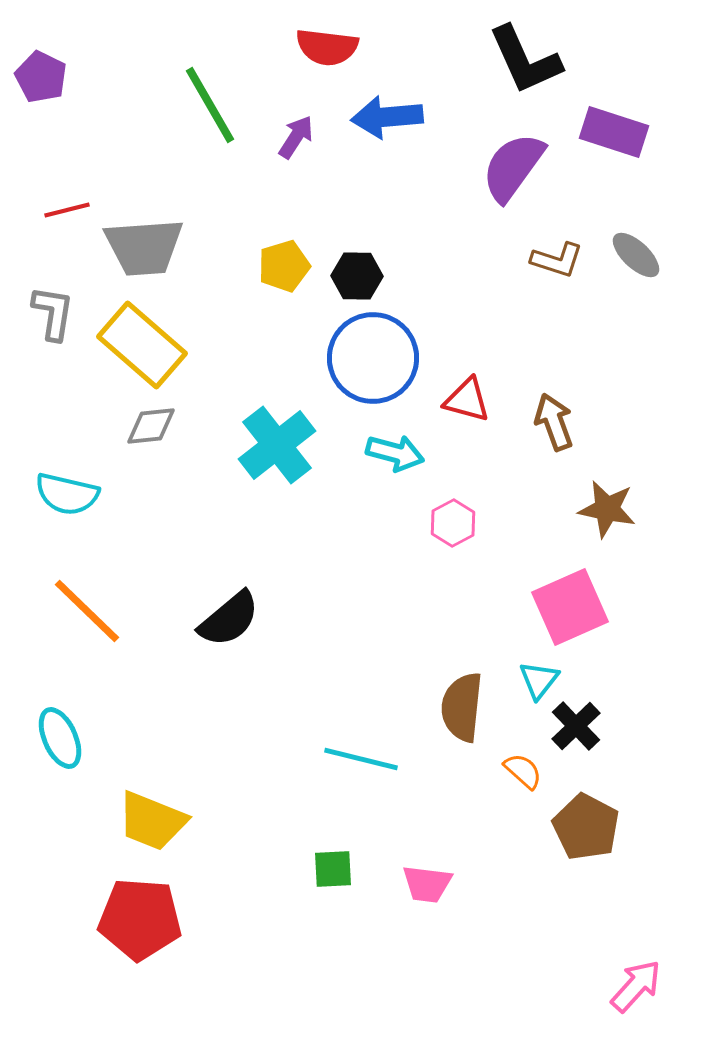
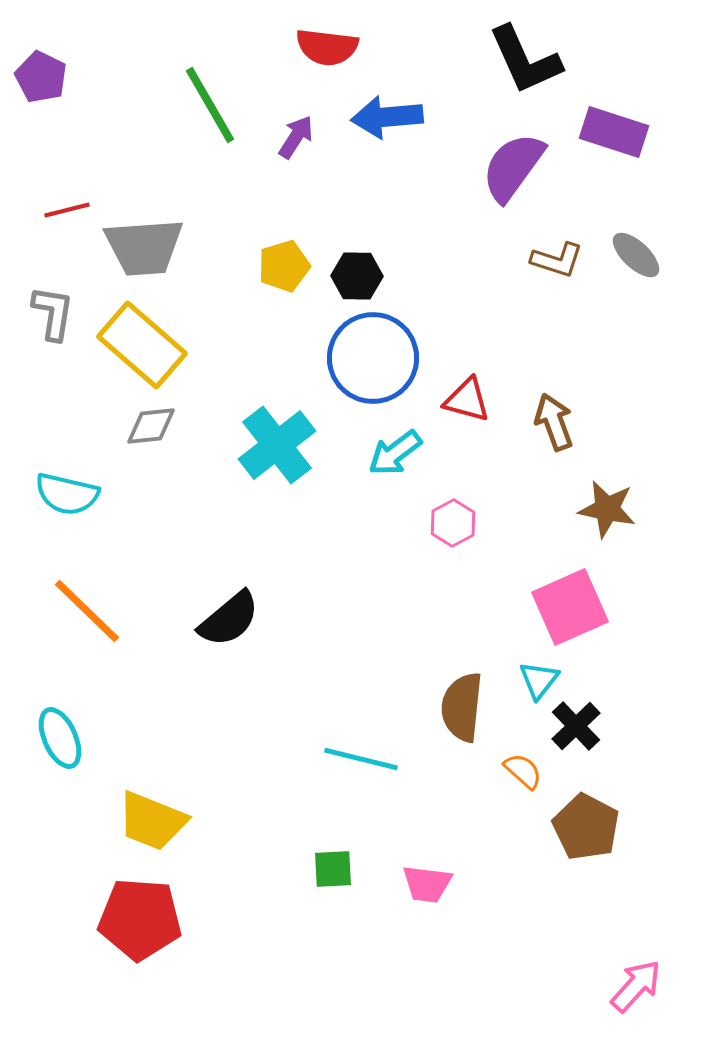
cyan arrow: rotated 128 degrees clockwise
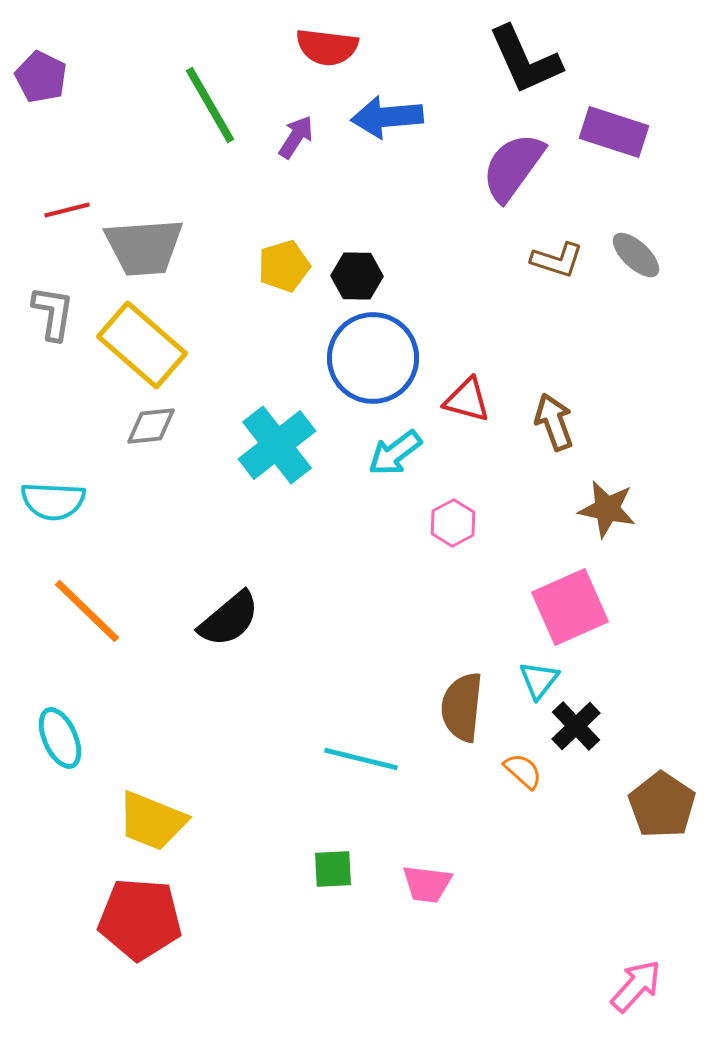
cyan semicircle: moved 14 px left, 7 px down; rotated 10 degrees counterclockwise
brown pentagon: moved 76 px right, 22 px up; rotated 6 degrees clockwise
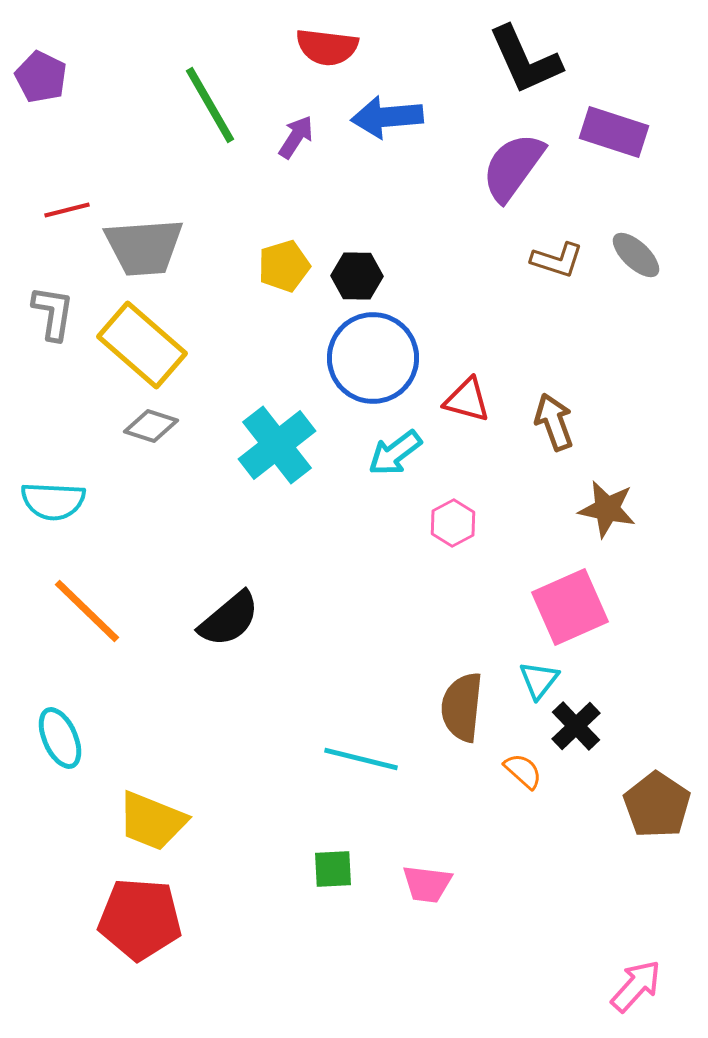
gray diamond: rotated 24 degrees clockwise
brown pentagon: moved 5 px left
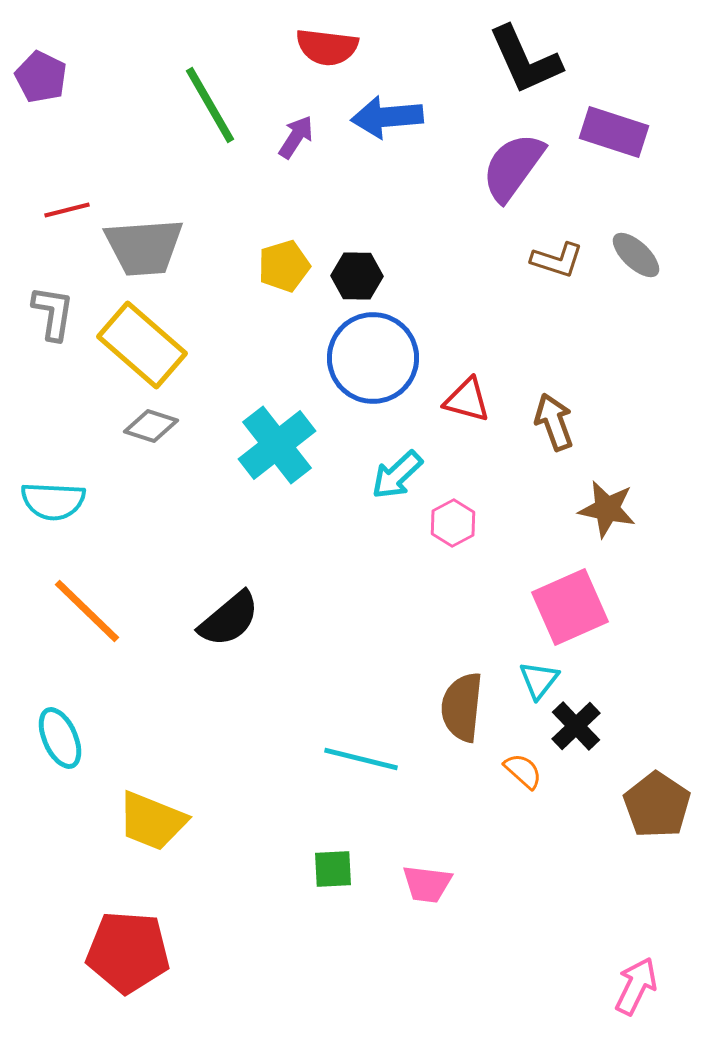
cyan arrow: moved 2 px right, 22 px down; rotated 6 degrees counterclockwise
red pentagon: moved 12 px left, 33 px down
pink arrow: rotated 16 degrees counterclockwise
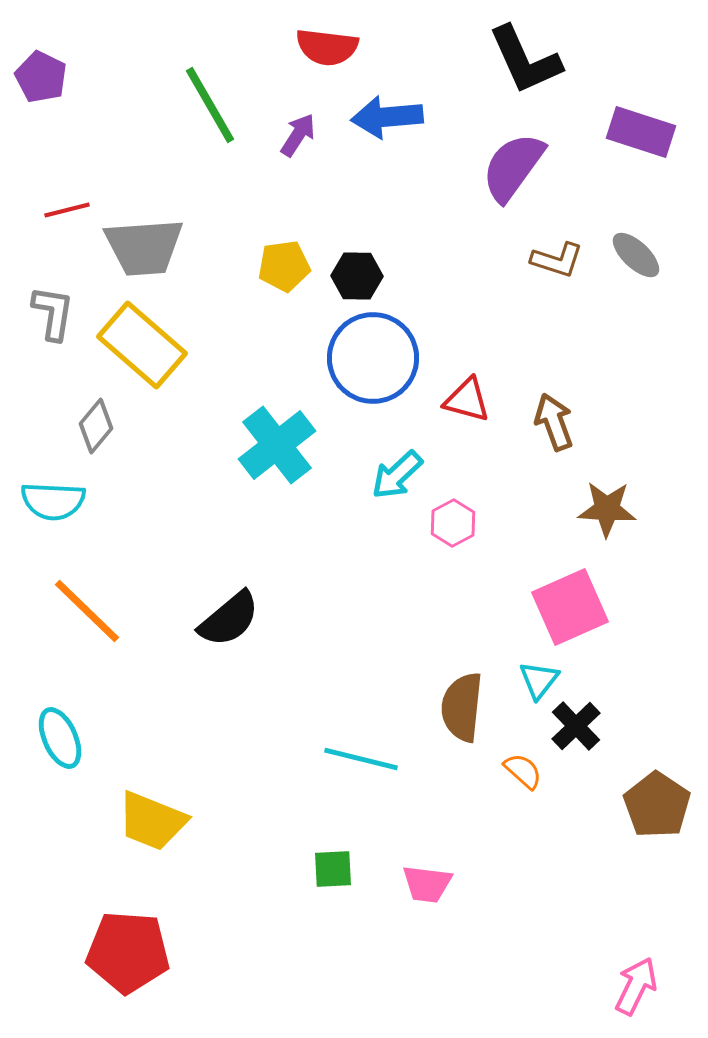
purple rectangle: moved 27 px right
purple arrow: moved 2 px right, 2 px up
yellow pentagon: rotated 9 degrees clockwise
gray diamond: moved 55 px left; rotated 68 degrees counterclockwise
brown star: rotated 8 degrees counterclockwise
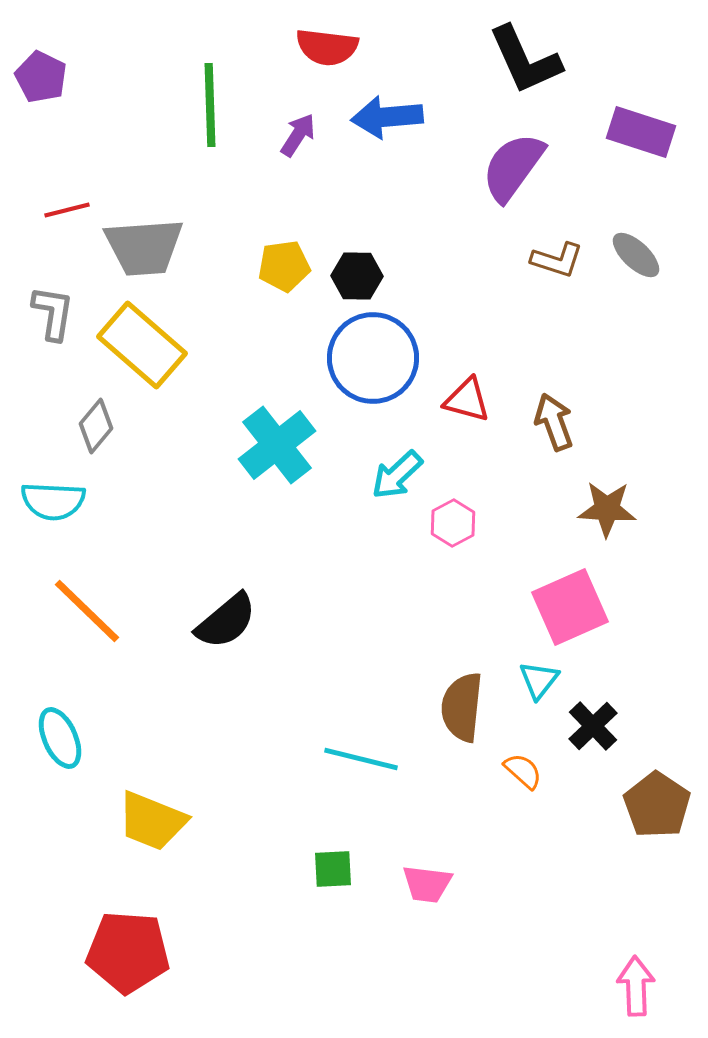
green line: rotated 28 degrees clockwise
black semicircle: moved 3 px left, 2 px down
black cross: moved 17 px right
pink arrow: rotated 28 degrees counterclockwise
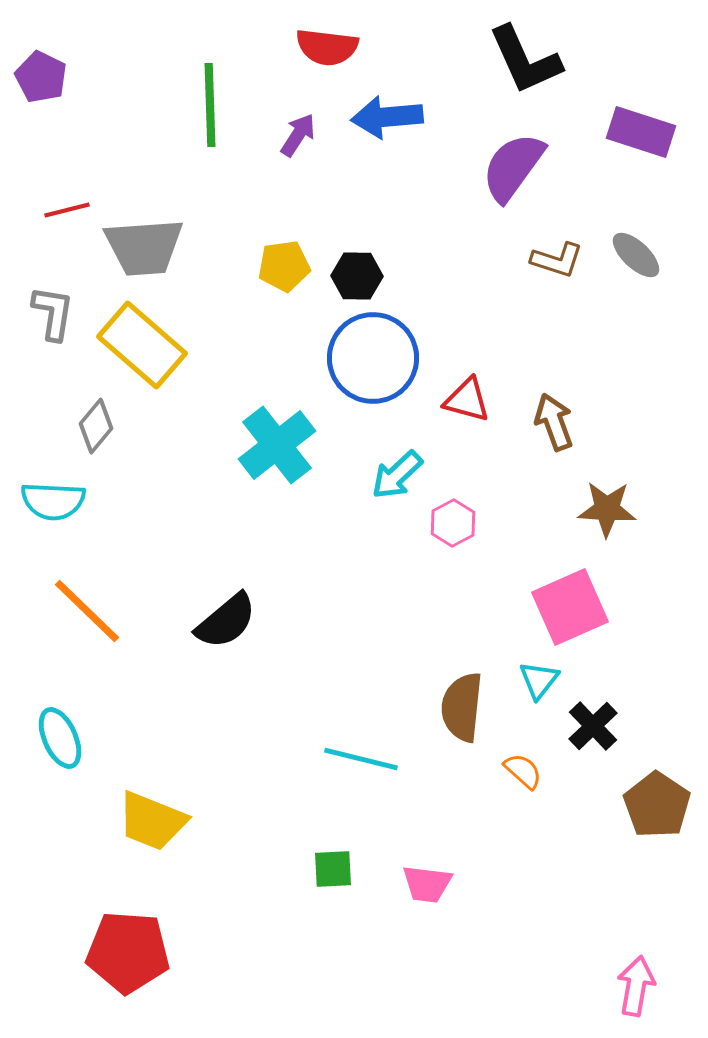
pink arrow: rotated 12 degrees clockwise
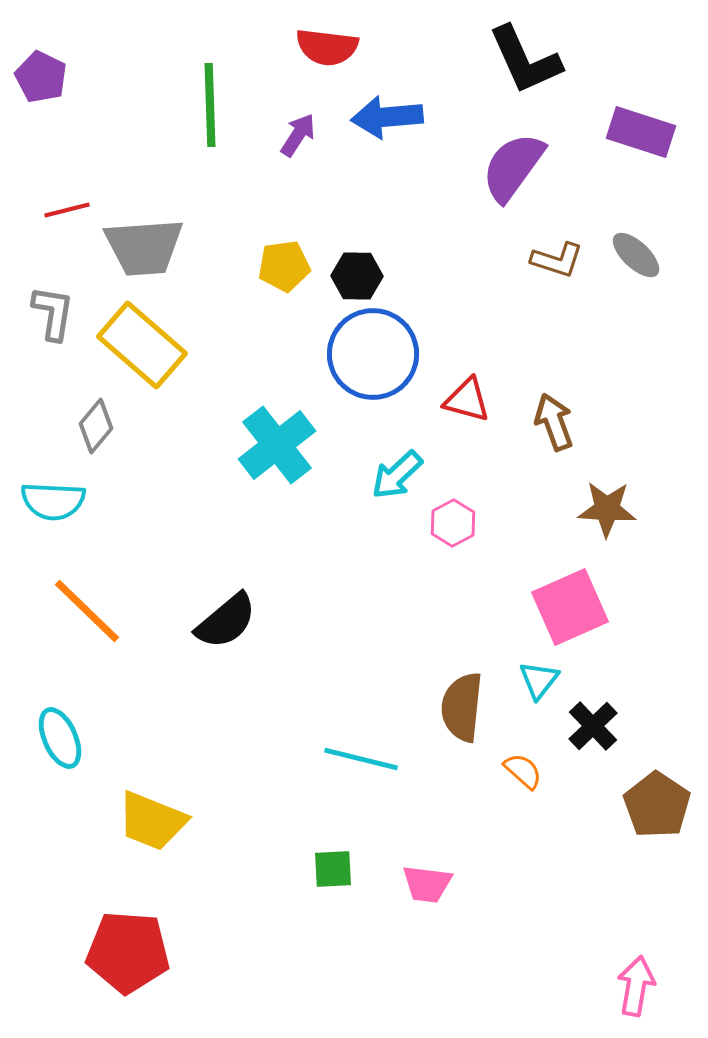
blue circle: moved 4 px up
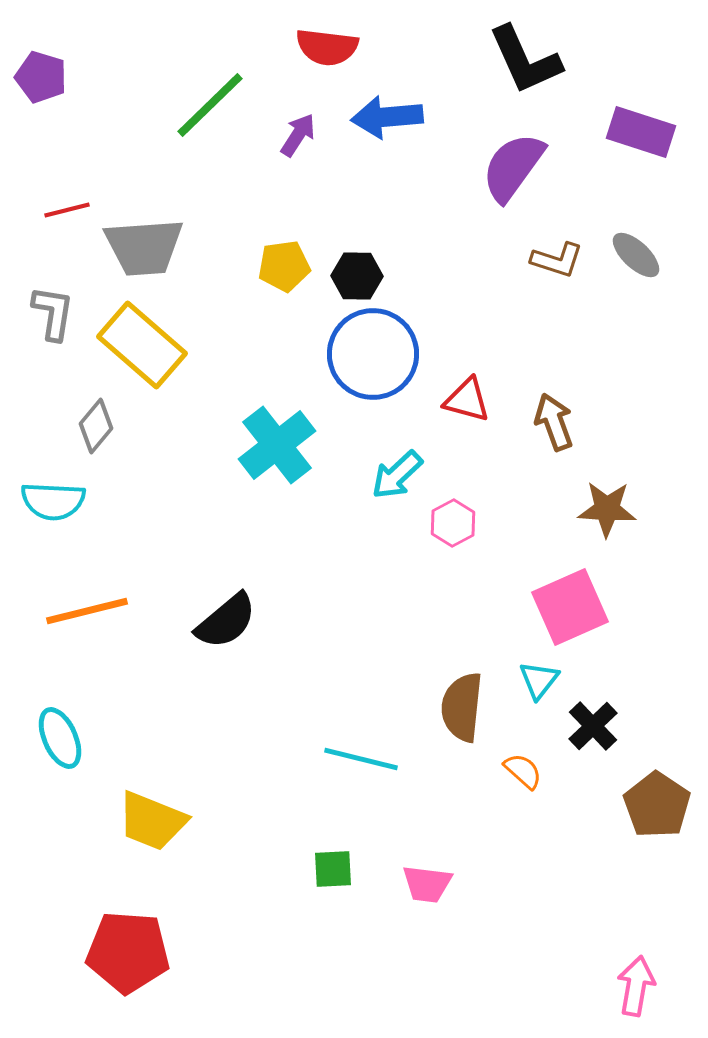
purple pentagon: rotated 9 degrees counterclockwise
green line: rotated 48 degrees clockwise
orange line: rotated 58 degrees counterclockwise
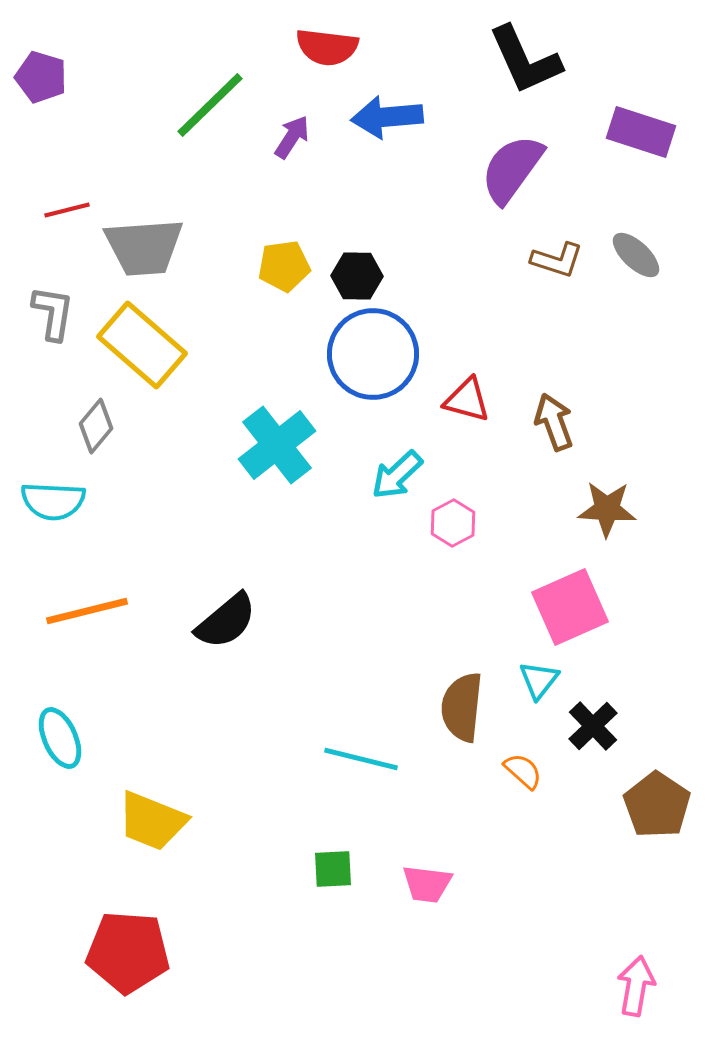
purple arrow: moved 6 px left, 2 px down
purple semicircle: moved 1 px left, 2 px down
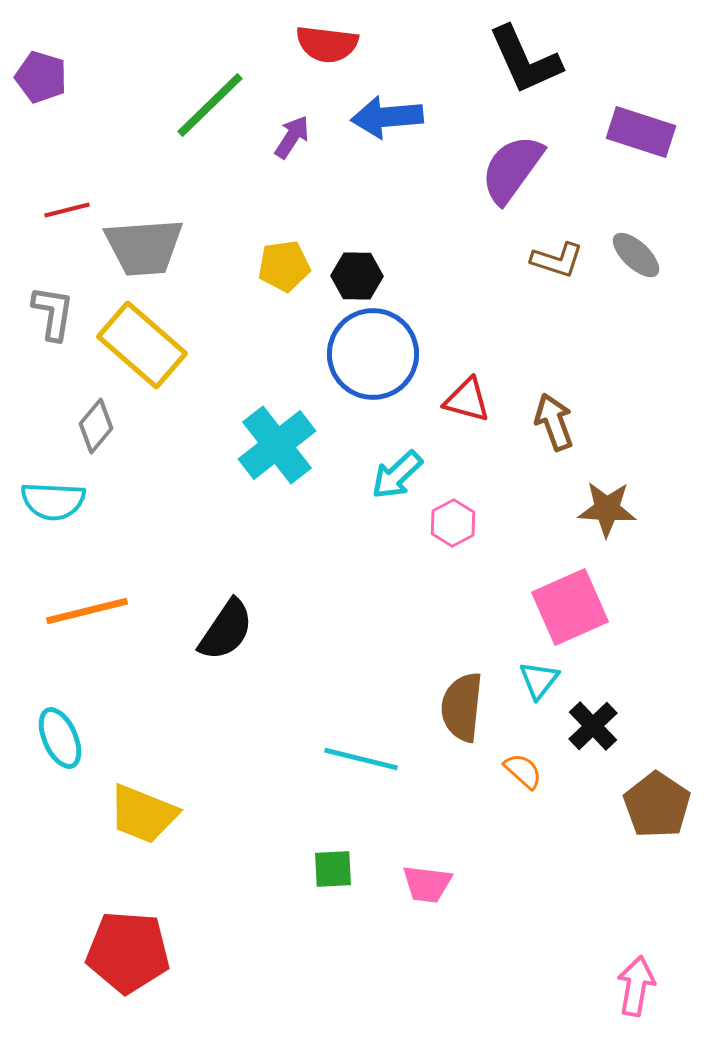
red semicircle: moved 3 px up
black semicircle: moved 9 px down; rotated 16 degrees counterclockwise
yellow trapezoid: moved 9 px left, 7 px up
